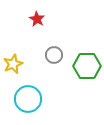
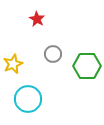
gray circle: moved 1 px left, 1 px up
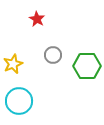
gray circle: moved 1 px down
cyan circle: moved 9 px left, 2 px down
